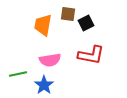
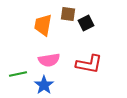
red L-shape: moved 2 px left, 9 px down
pink semicircle: moved 1 px left
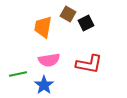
brown square: rotated 21 degrees clockwise
orange trapezoid: moved 2 px down
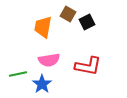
black square: moved 1 px right, 1 px up
red L-shape: moved 1 px left, 2 px down
blue star: moved 2 px left, 1 px up
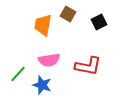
black square: moved 12 px right
orange trapezoid: moved 2 px up
green line: rotated 36 degrees counterclockwise
blue star: moved 1 px down; rotated 18 degrees counterclockwise
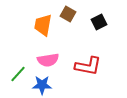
pink semicircle: moved 1 px left
blue star: rotated 18 degrees counterclockwise
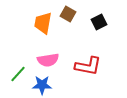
orange trapezoid: moved 2 px up
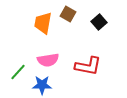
black square: rotated 14 degrees counterclockwise
green line: moved 2 px up
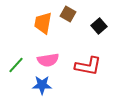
black square: moved 4 px down
green line: moved 2 px left, 7 px up
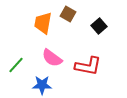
pink semicircle: moved 4 px right, 2 px up; rotated 45 degrees clockwise
